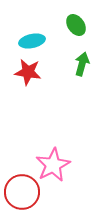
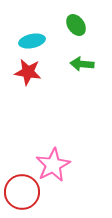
green arrow: rotated 100 degrees counterclockwise
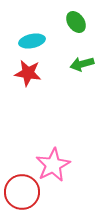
green ellipse: moved 3 px up
green arrow: rotated 20 degrees counterclockwise
red star: moved 1 px down
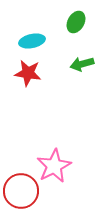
green ellipse: rotated 65 degrees clockwise
pink star: moved 1 px right, 1 px down
red circle: moved 1 px left, 1 px up
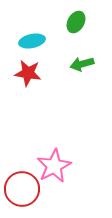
red circle: moved 1 px right, 2 px up
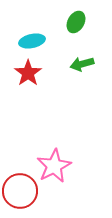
red star: rotated 28 degrees clockwise
red circle: moved 2 px left, 2 px down
